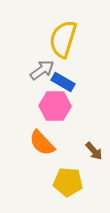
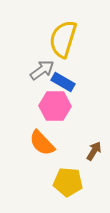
brown arrow: rotated 108 degrees counterclockwise
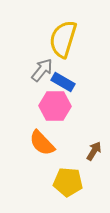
gray arrow: rotated 15 degrees counterclockwise
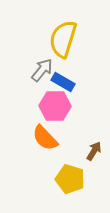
orange semicircle: moved 3 px right, 5 px up
yellow pentagon: moved 2 px right, 3 px up; rotated 12 degrees clockwise
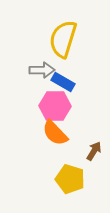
gray arrow: rotated 50 degrees clockwise
orange semicircle: moved 10 px right, 5 px up
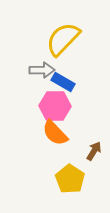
yellow semicircle: rotated 27 degrees clockwise
yellow pentagon: rotated 16 degrees clockwise
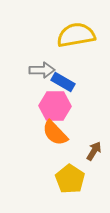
yellow semicircle: moved 13 px right, 4 px up; rotated 36 degrees clockwise
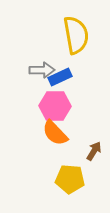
yellow semicircle: rotated 90 degrees clockwise
blue rectangle: moved 3 px left, 5 px up; rotated 55 degrees counterclockwise
yellow pentagon: rotated 28 degrees counterclockwise
